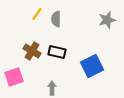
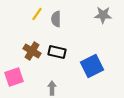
gray star: moved 4 px left, 5 px up; rotated 18 degrees clockwise
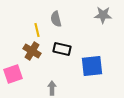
yellow line: moved 16 px down; rotated 48 degrees counterclockwise
gray semicircle: rotated 14 degrees counterclockwise
black rectangle: moved 5 px right, 3 px up
blue square: rotated 20 degrees clockwise
pink square: moved 1 px left, 3 px up
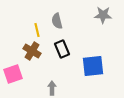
gray semicircle: moved 1 px right, 2 px down
black rectangle: rotated 54 degrees clockwise
blue square: moved 1 px right
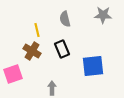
gray semicircle: moved 8 px right, 2 px up
